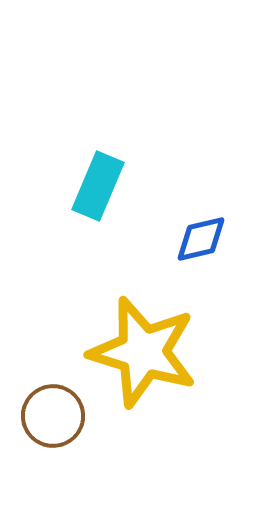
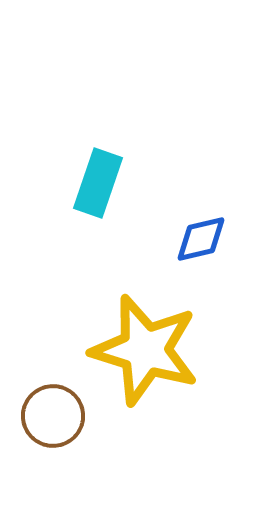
cyan rectangle: moved 3 px up; rotated 4 degrees counterclockwise
yellow star: moved 2 px right, 2 px up
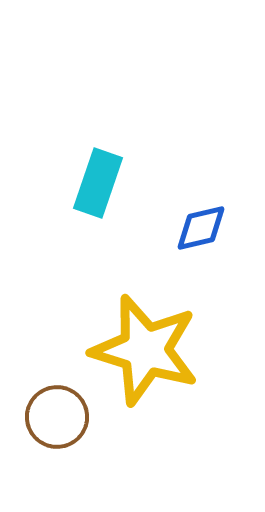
blue diamond: moved 11 px up
brown circle: moved 4 px right, 1 px down
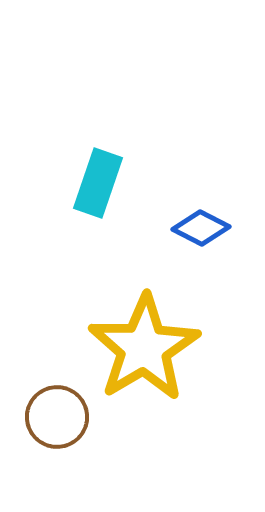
blue diamond: rotated 40 degrees clockwise
yellow star: moved 1 px left, 2 px up; rotated 24 degrees clockwise
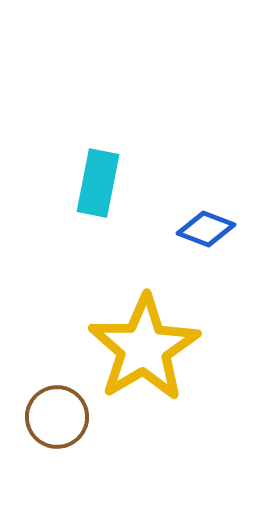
cyan rectangle: rotated 8 degrees counterclockwise
blue diamond: moved 5 px right, 1 px down; rotated 6 degrees counterclockwise
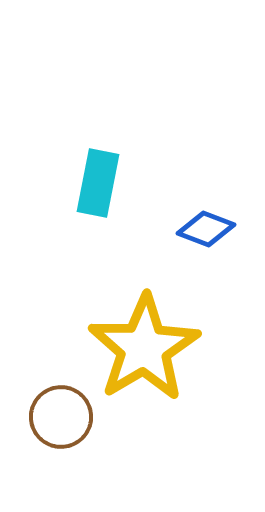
brown circle: moved 4 px right
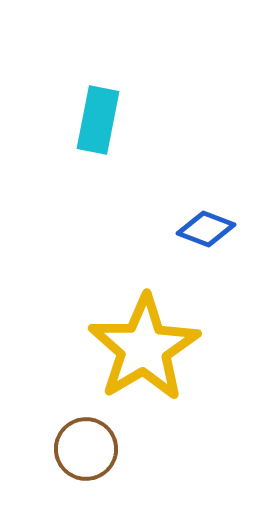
cyan rectangle: moved 63 px up
brown circle: moved 25 px right, 32 px down
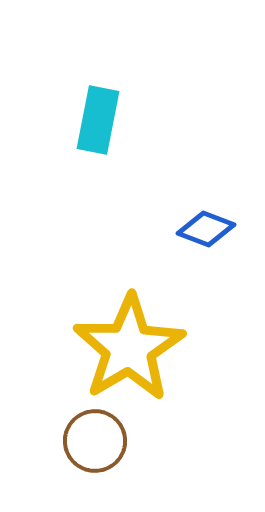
yellow star: moved 15 px left
brown circle: moved 9 px right, 8 px up
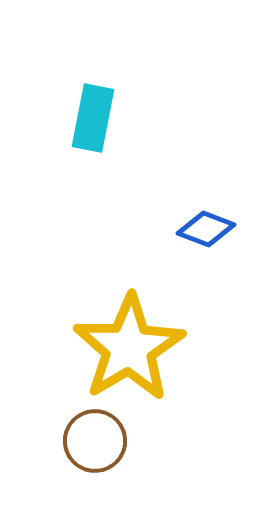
cyan rectangle: moved 5 px left, 2 px up
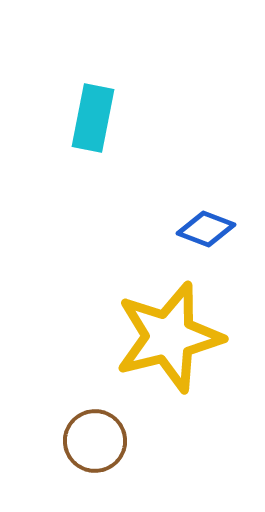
yellow star: moved 40 px right, 11 px up; rotated 17 degrees clockwise
